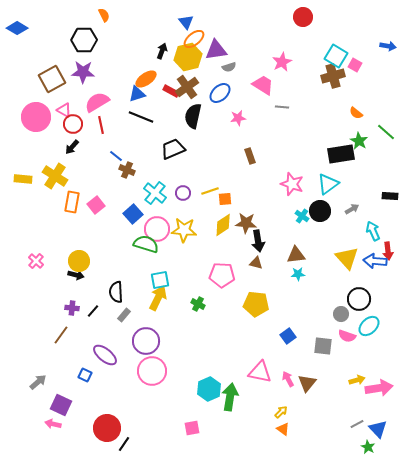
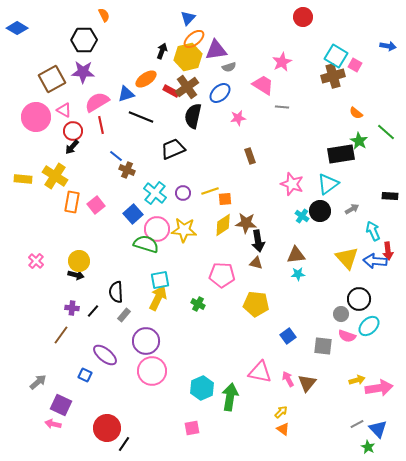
blue triangle at (186, 22): moved 2 px right, 4 px up; rotated 21 degrees clockwise
blue triangle at (137, 94): moved 11 px left
red circle at (73, 124): moved 7 px down
cyan hexagon at (209, 389): moved 7 px left, 1 px up
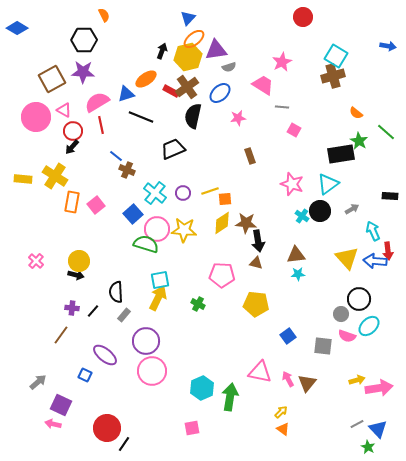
pink square at (355, 65): moved 61 px left, 65 px down
yellow diamond at (223, 225): moved 1 px left, 2 px up
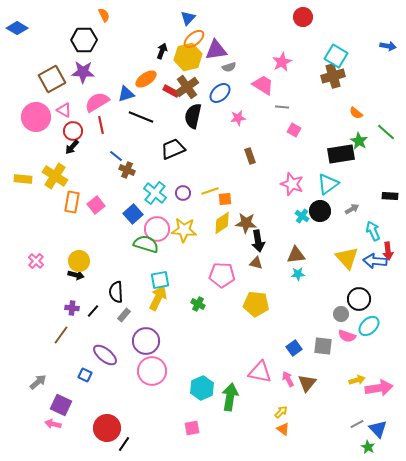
blue square at (288, 336): moved 6 px right, 12 px down
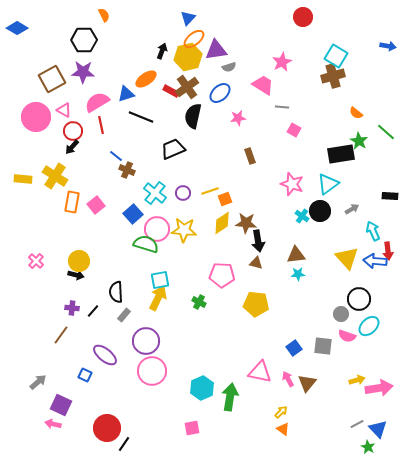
orange square at (225, 199): rotated 16 degrees counterclockwise
green cross at (198, 304): moved 1 px right, 2 px up
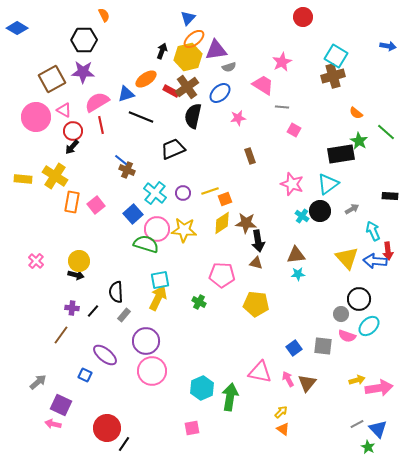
blue line at (116, 156): moved 5 px right, 4 px down
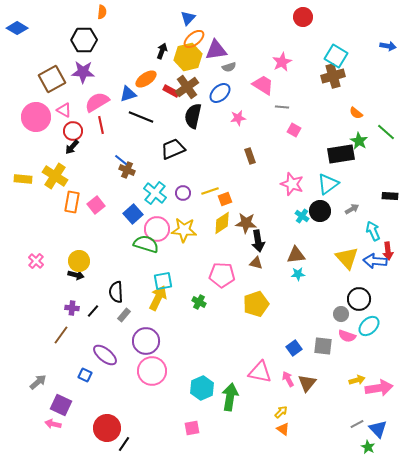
orange semicircle at (104, 15): moved 2 px left, 3 px up; rotated 32 degrees clockwise
blue triangle at (126, 94): moved 2 px right
cyan square at (160, 280): moved 3 px right, 1 px down
yellow pentagon at (256, 304): rotated 25 degrees counterclockwise
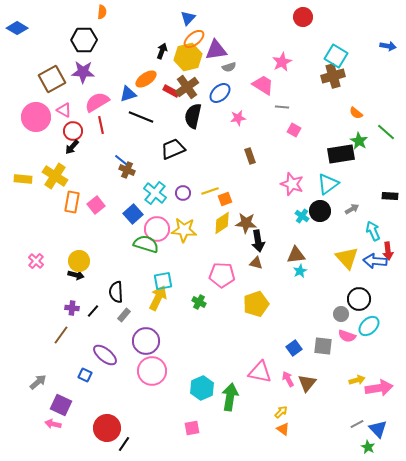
cyan star at (298, 274): moved 2 px right, 3 px up; rotated 24 degrees counterclockwise
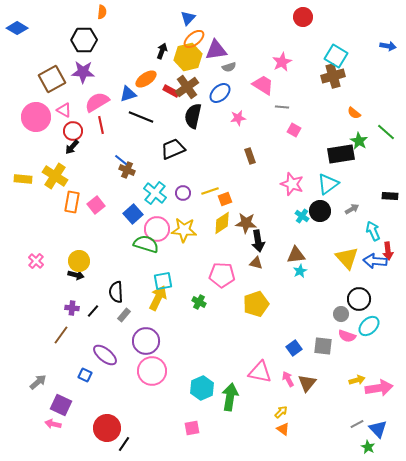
orange semicircle at (356, 113): moved 2 px left
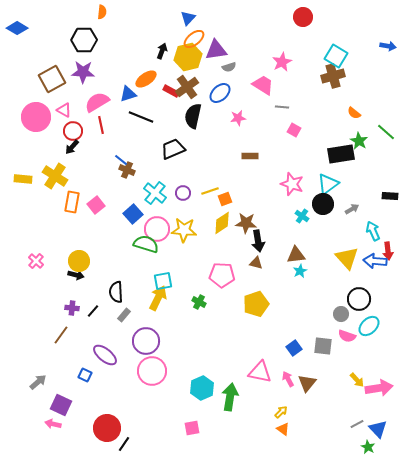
brown rectangle at (250, 156): rotated 70 degrees counterclockwise
black circle at (320, 211): moved 3 px right, 7 px up
yellow arrow at (357, 380): rotated 63 degrees clockwise
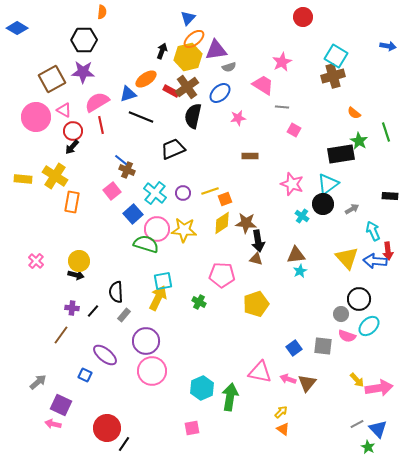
green line at (386, 132): rotated 30 degrees clockwise
pink square at (96, 205): moved 16 px right, 14 px up
brown triangle at (256, 263): moved 4 px up
pink arrow at (288, 379): rotated 42 degrees counterclockwise
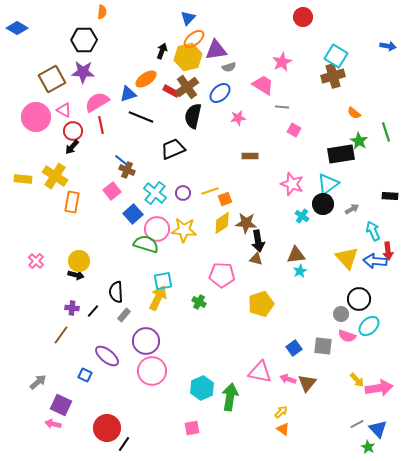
yellow pentagon at (256, 304): moved 5 px right
purple ellipse at (105, 355): moved 2 px right, 1 px down
